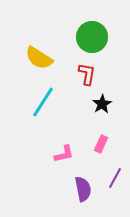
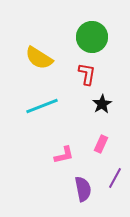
cyan line: moved 1 px left, 4 px down; rotated 36 degrees clockwise
pink L-shape: moved 1 px down
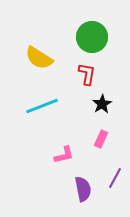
pink rectangle: moved 5 px up
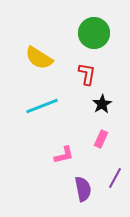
green circle: moved 2 px right, 4 px up
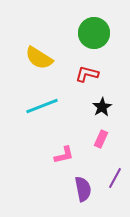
red L-shape: rotated 85 degrees counterclockwise
black star: moved 3 px down
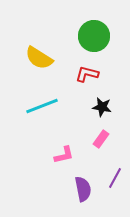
green circle: moved 3 px down
black star: rotated 30 degrees counterclockwise
pink rectangle: rotated 12 degrees clockwise
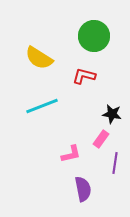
red L-shape: moved 3 px left, 2 px down
black star: moved 10 px right, 7 px down
pink L-shape: moved 7 px right, 1 px up
purple line: moved 15 px up; rotated 20 degrees counterclockwise
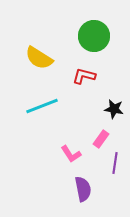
black star: moved 2 px right, 5 px up
pink L-shape: rotated 70 degrees clockwise
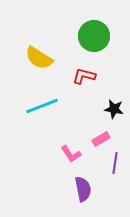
pink rectangle: rotated 24 degrees clockwise
